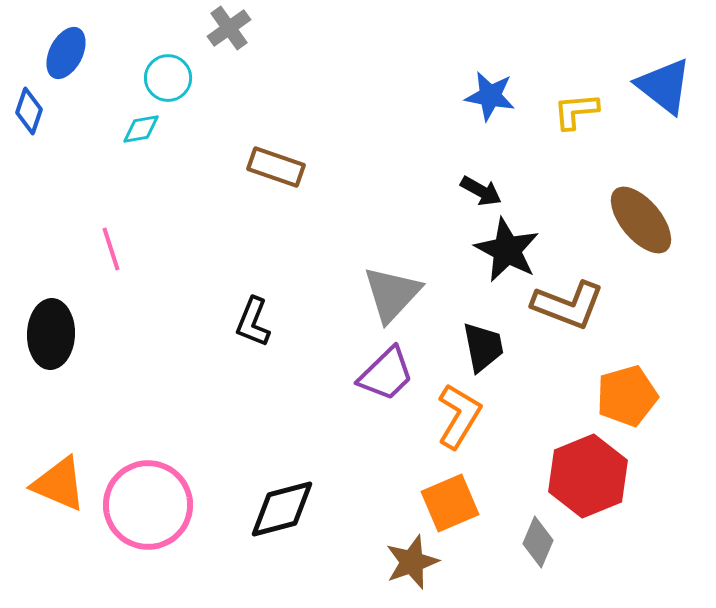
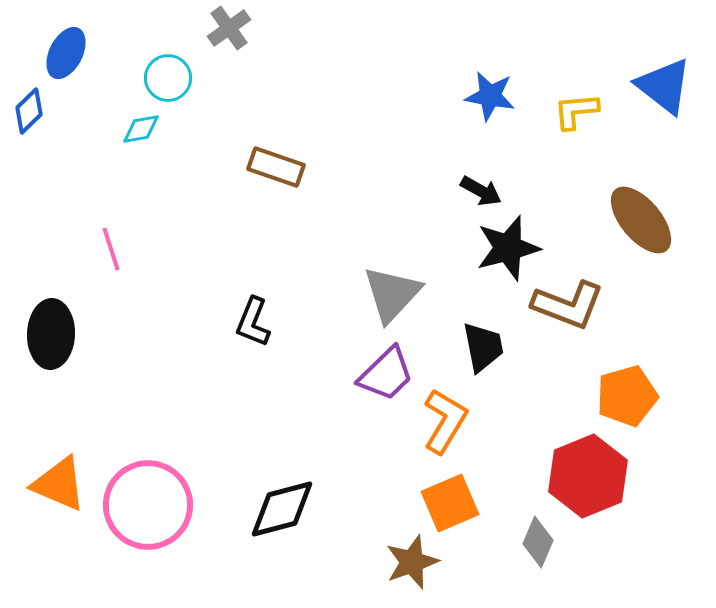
blue diamond: rotated 27 degrees clockwise
black star: moved 1 px right, 2 px up; rotated 30 degrees clockwise
orange L-shape: moved 14 px left, 5 px down
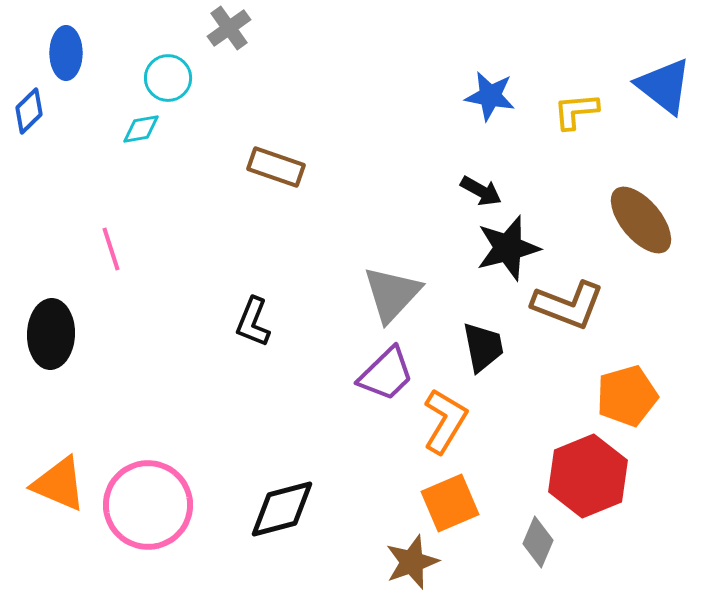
blue ellipse: rotated 27 degrees counterclockwise
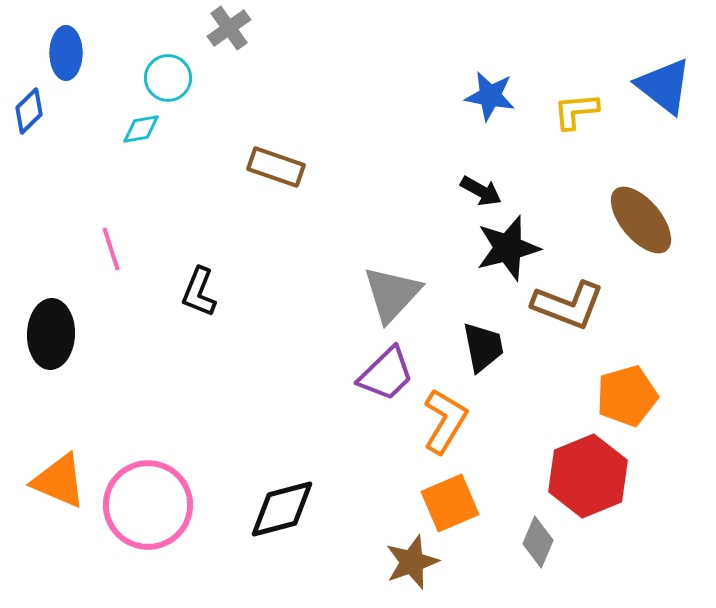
black L-shape: moved 54 px left, 30 px up
orange triangle: moved 3 px up
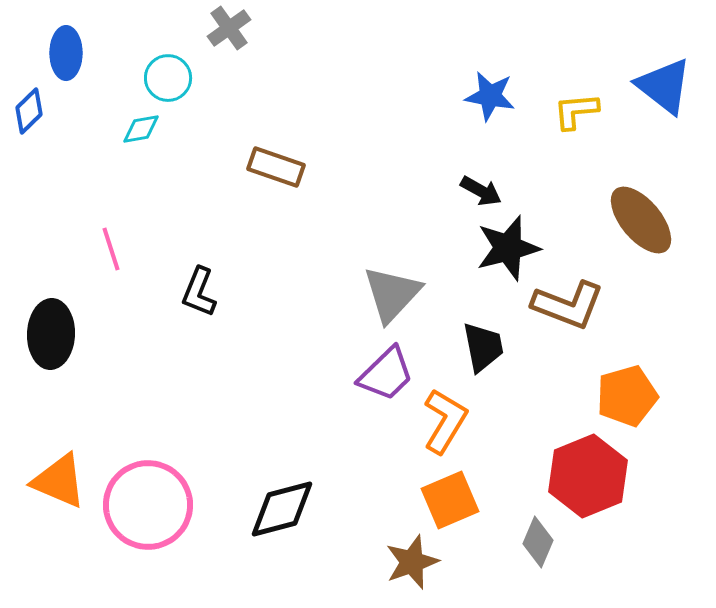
orange square: moved 3 px up
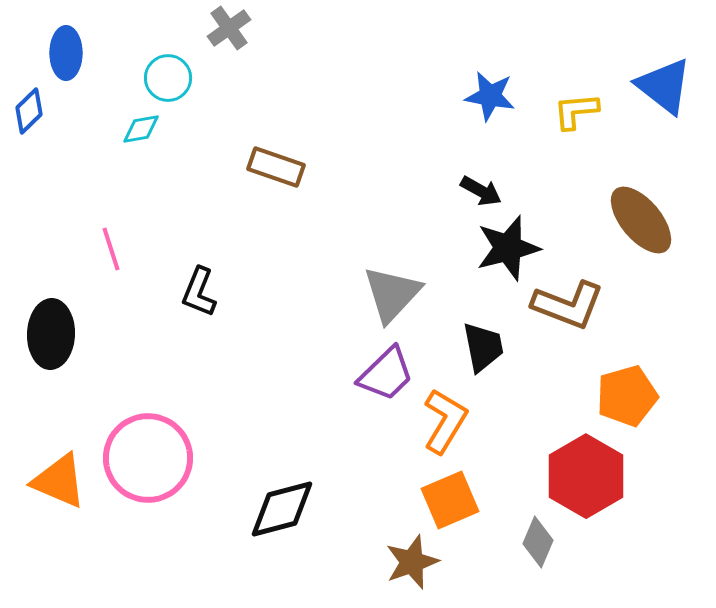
red hexagon: moved 2 px left; rotated 8 degrees counterclockwise
pink circle: moved 47 px up
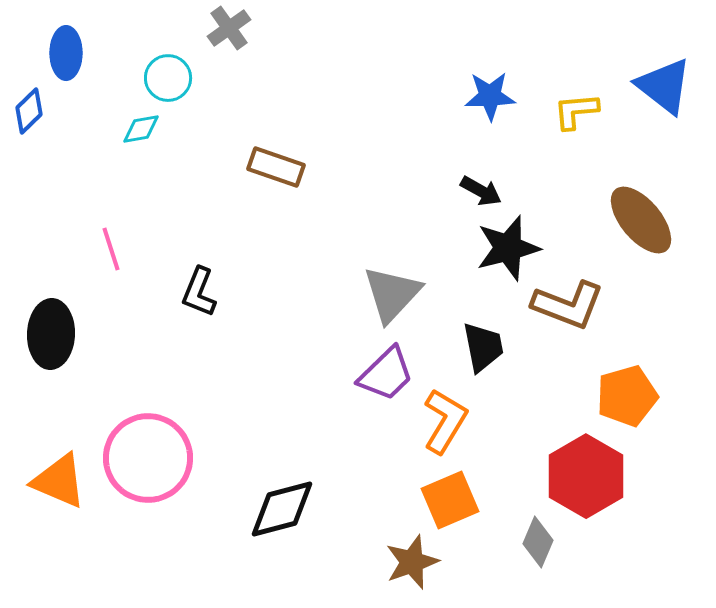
blue star: rotated 12 degrees counterclockwise
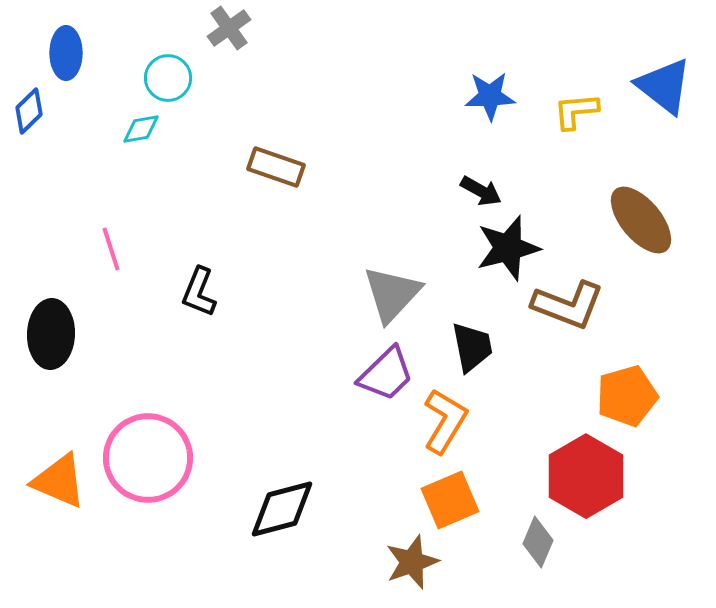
black trapezoid: moved 11 px left
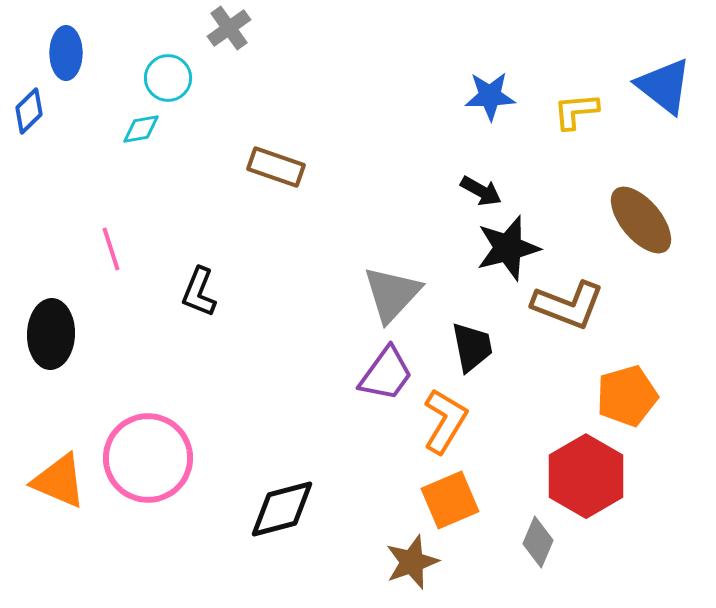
purple trapezoid: rotated 10 degrees counterclockwise
